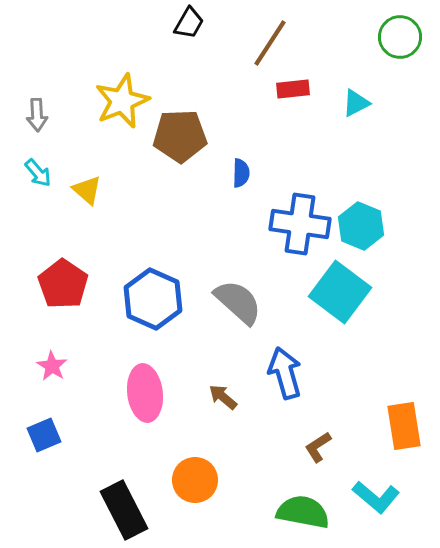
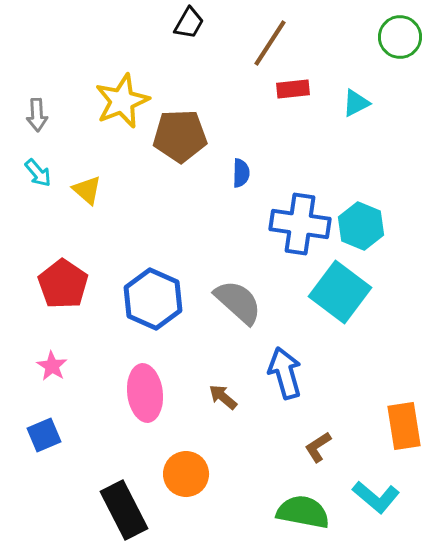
orange circle: moved 9 px left, 6 px up
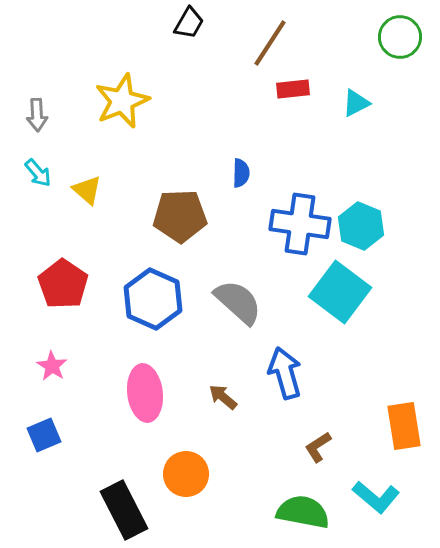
brown pentagon: moved 80 px down
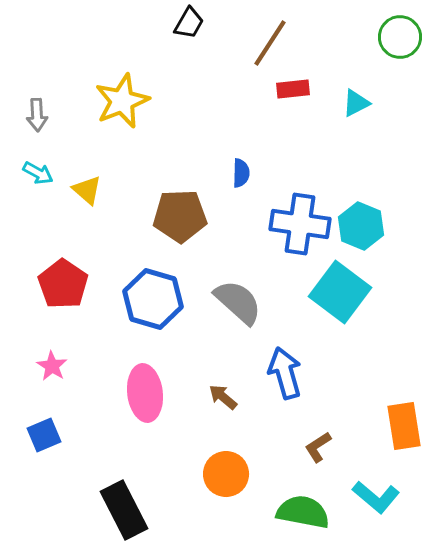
cyan arrow: rotated 20 degrees counterclockwise
blue hexagon: rotated 8 degrees counterclockwise
orange circle: moved 40 px right
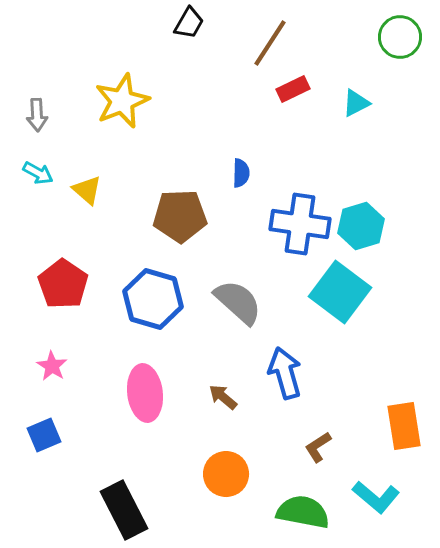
red rectangle: rotated 20 degrees counterclockwise
cyan hexagon: rotated 21 degrees clockwise
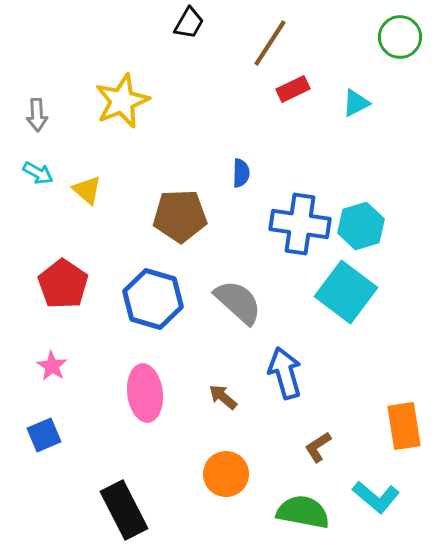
cyan square: moved 6 px right
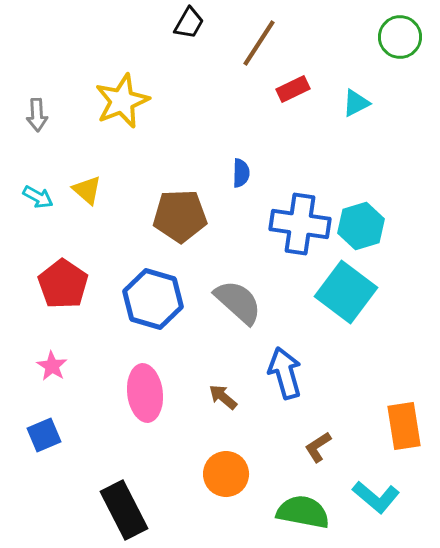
brown line: moved 11 px left
cyan arrow: moved 24 px down
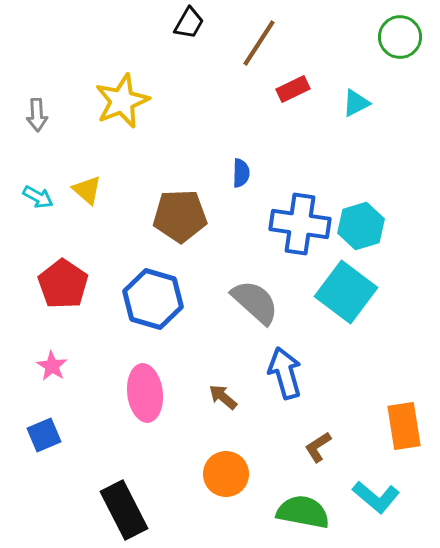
gray semicircle: moved 17 px right
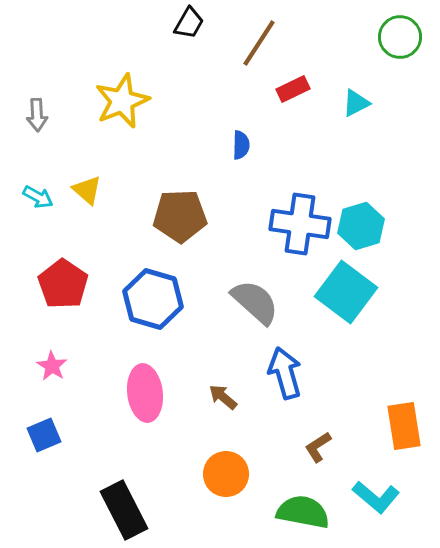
blue semicircle: moved 28 px up
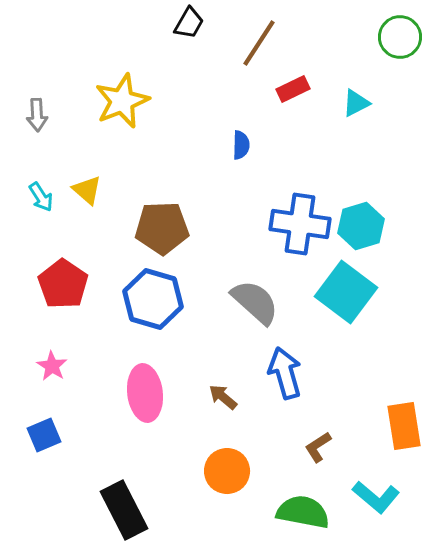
cyan arrow: moved 3 px right; rotated 28 degrees clockwise
brown pentagon: moved 18 px left, 12 px down
orange circle: moved 1 px right, 3 px up
